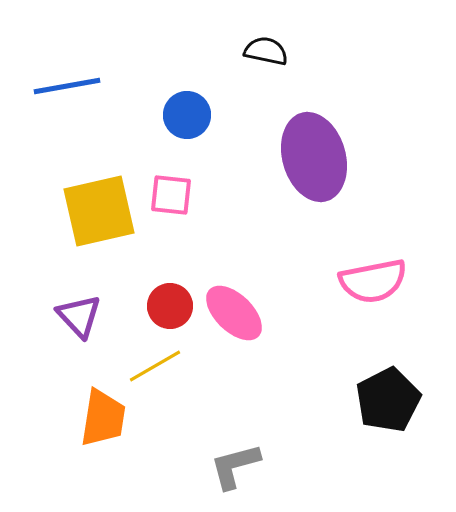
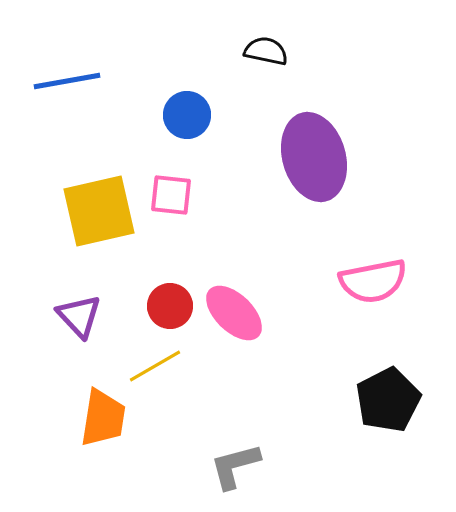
blue line: moved 5 px up
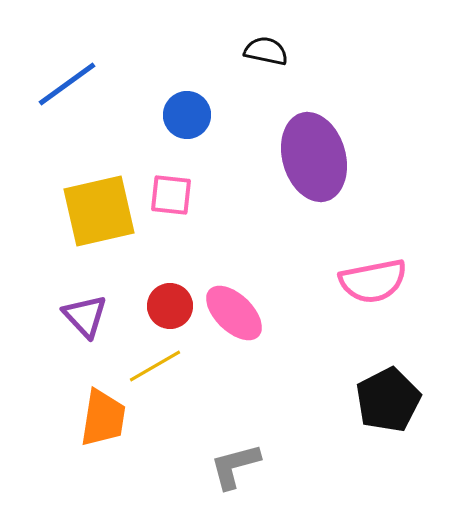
blue line: moved 3 px down; rotated 26 degrees counterclockwise
purple triangle: moved 6 px right
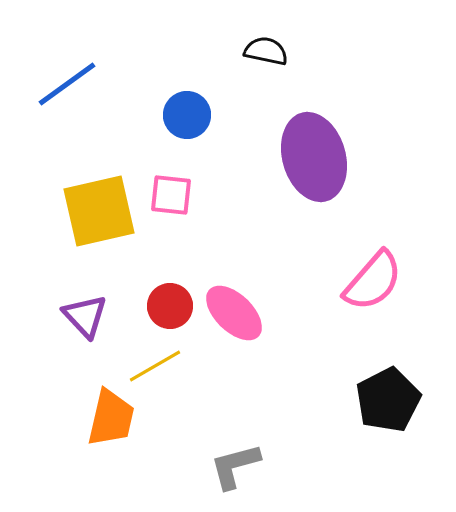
pink semicircle: rotated 38 degrees counterclockwise
orange trapezoid: moved 8 px right; rotated 4 degrees clockwise
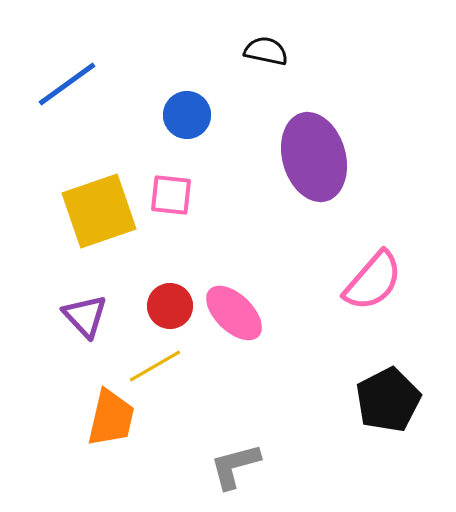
yellow square: rotated 6 degrees counterclockwise
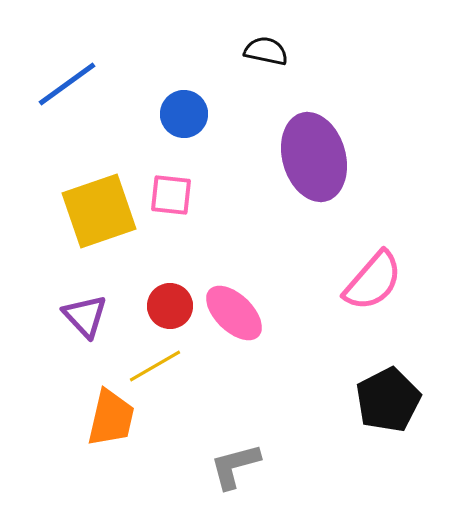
blue circle: moved 3 px left, 1 px up
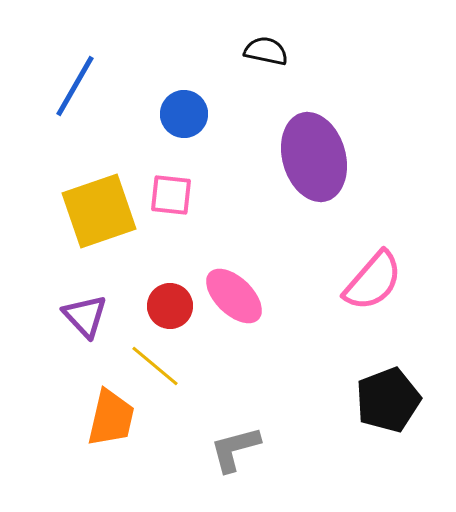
blue line: moved 8 px right, 2 px down; rotated 24 degrees counterclockwise
pink ellipse: moved 17 px up
yellow line: rotated 70 degrees clockwise
black pentagon: rotated 6 degrees clockwise
gray L-shape: moved 17 px up
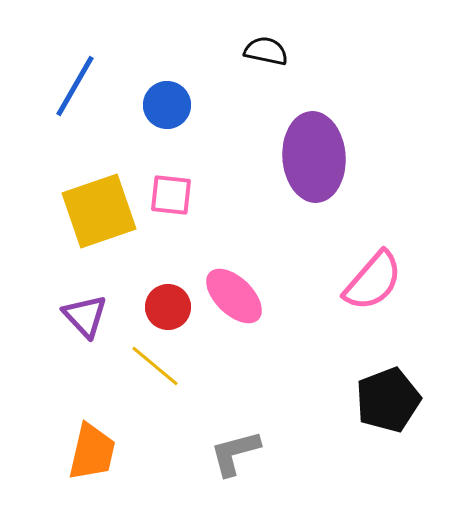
blue circle: moved 17 px left, 9 px up
purple ellipse: rotated 12 degrees clockwise
red circle: moved 2 px left, 1 px down
orange trapezoid: moved 19 px left, 34 px down
gray L-shape: moved 4 px down
